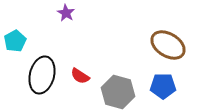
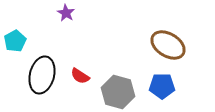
blue pentagon: moved 1 px left
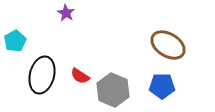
gray hexagon: moved 5 px left, 2 px up; rotated 8 degrees clockwise
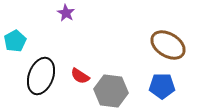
black ellipse: moved 1 px left, 1 px down; rotated 6 degrees clockwise
gray hexagon: moved 2 px left, 1 px down; rotated 16 degrees counterclockwise
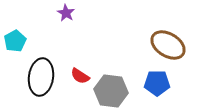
black ellipse: moved 1 px down; rotated 12 degrees counterclockwise
blue pentagon: moved 5 px left, 3 px up
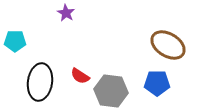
cyan pentagon: rotated 30 degrees clockwise
black ellipse: moved 1 px left, 5 px down
